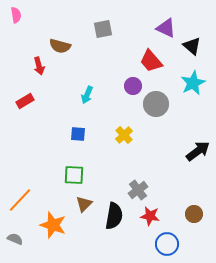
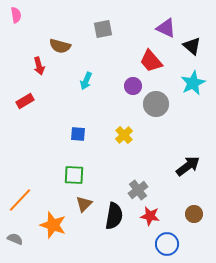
cyan arrow: moved 1 px left, 14 px up
black arrow: moved 10 px left, 15 px down
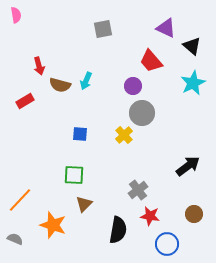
brown semicircle: moved 39 px down
gray circle: moved 14 px left, 9 px down
blue square: moved 2 px right
black semicircle: moved 4 px right, 14 px down
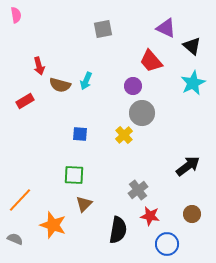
brown circle: moved 2 px left
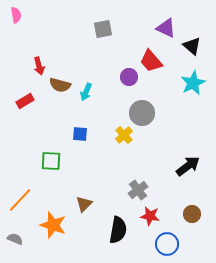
cyan arrow: moved 11 px down
purple circle: moved 4 px left, 9 px up
green square: moved 23 px left, 14 px up
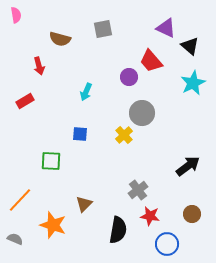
black triangle: moved 2 px left
brown semicircle: moved 46 px up
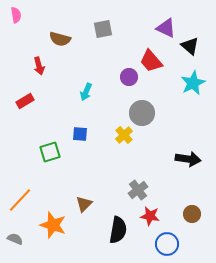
green square: moved 1 px left, 9 px up; rotated 20 degrees counterclockwise
black arrow: moved 7 px up; rotated 45 degrees clockwise
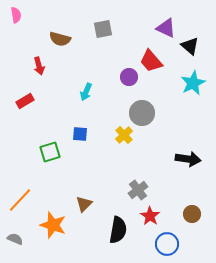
red star: rotated 24 degrees clockwise
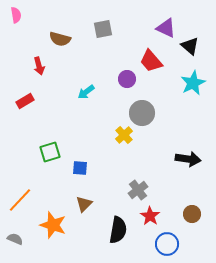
purple circle: moved 2 px left, 2 px down
cyan arrow: rotated 30 degrees clockwise
blue square: moved 34 px down
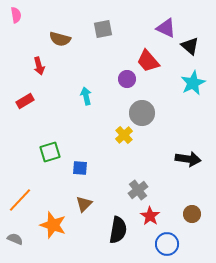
red trapezoid: moved 3 px left
cyan arrow: moved 4 px down; rotated 114 degrees clockwise
